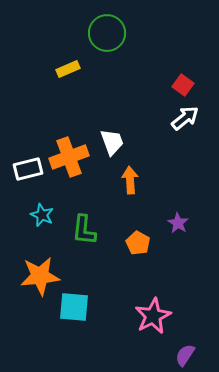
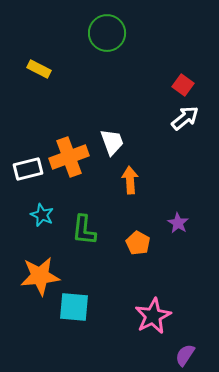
yellow rectangle: moved 29 px left; rotated 50 degrees clockwise
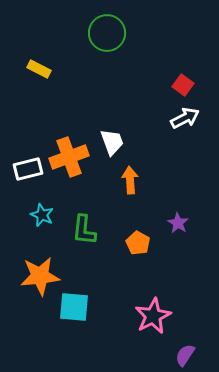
white arrow: rotated 12 degrees clockwise
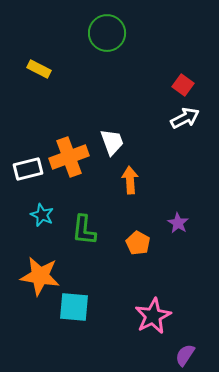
orange star: rotated 15 degrees clockwise
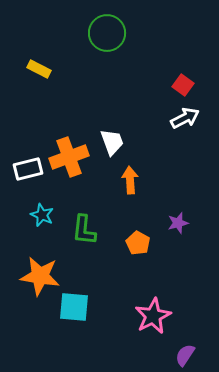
purple star: rotated 25 degrees clockwise
